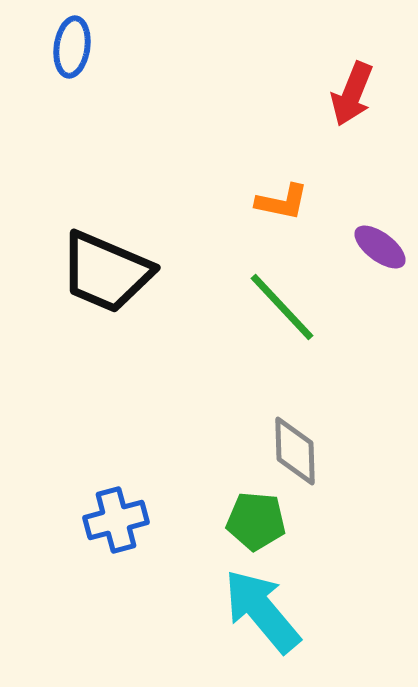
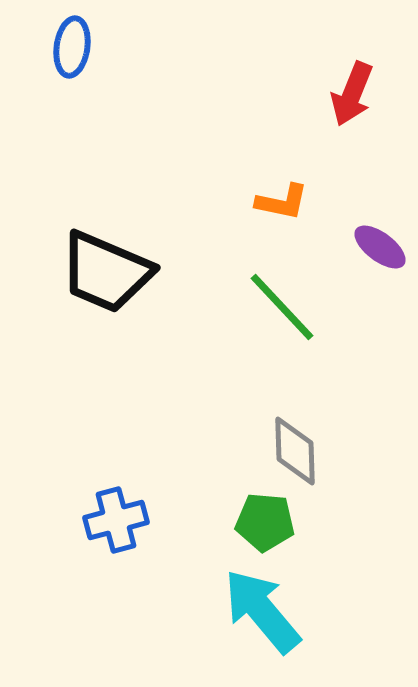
green pentagon: moved 9 px right, 1 px down
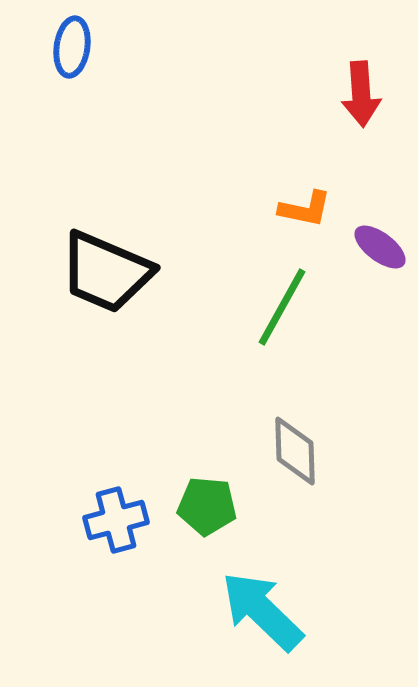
red arrow: moved 9 px right; rotated 26 degrees counterclockwise
orange L-shape: moved 23 px right, 7 px down
green line: rotated 72 degrees clockwise
green pentagon: moved 58 px left, 16 px up
cyan arrow: rotated 6 degrees counterclockwise
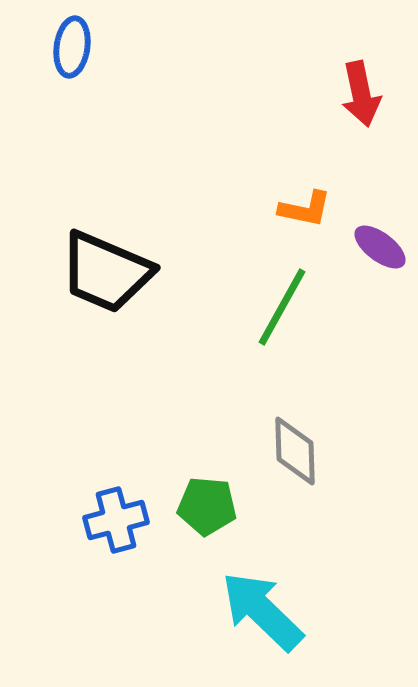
red arrow: rotated 8 degrees counterclockwise
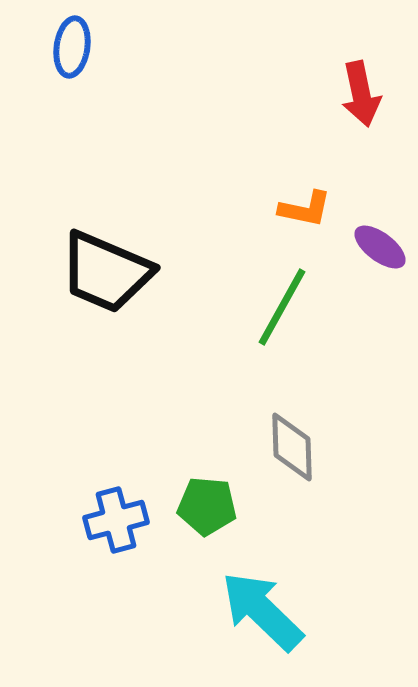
gray diamond: moved 3 px left, 4 px up
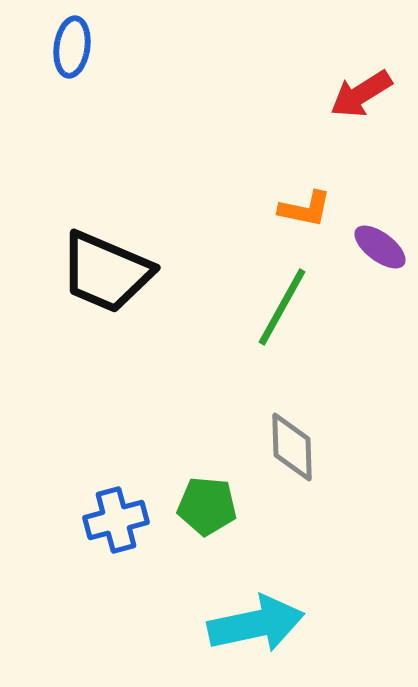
red arrow: rotated 70 degrees clockwise
cyan arrow: moved 6 px left, 13 px down; rotated 124 degrees clockwise
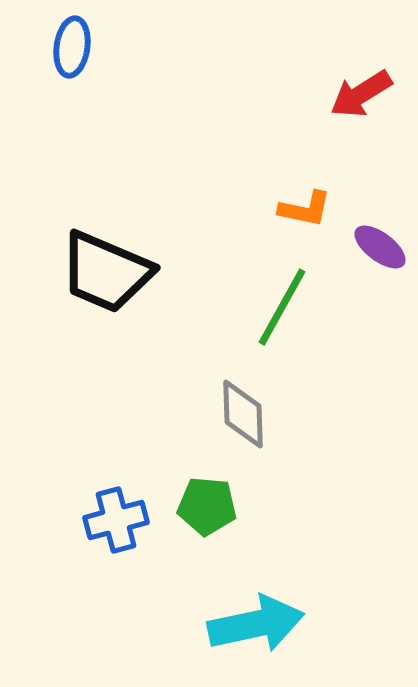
gray diamond: moved 49 px left, 33 px up
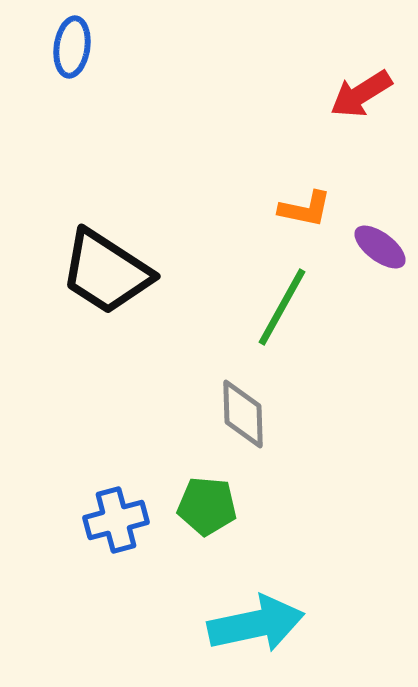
black trapezoid: rotated 10 degrees clockwise
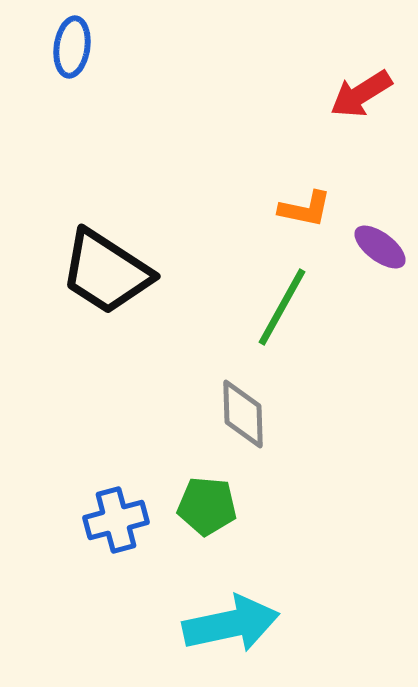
cyan arrow: moved 25 px left
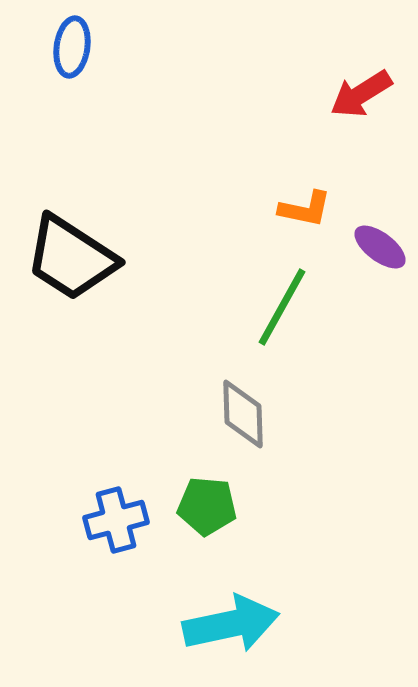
black trapezoid: moved 35 px left, 14 px up
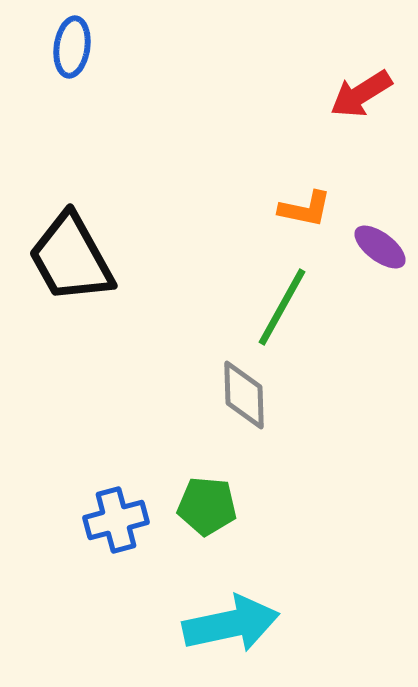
black trapezoid: rotated 28 degrees clockwise
gray diamond: moved 1 px right, 19 px up
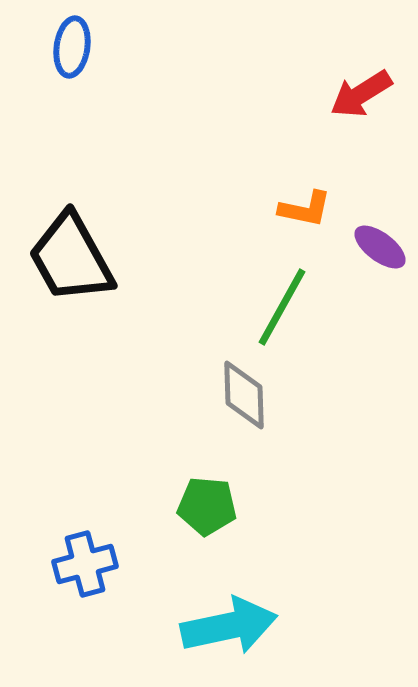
blue cross: moved 31 px left, 44 px down
cyan arrow: moved 2 px left, 2 px down
